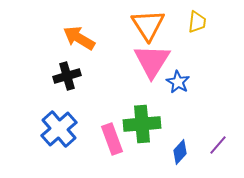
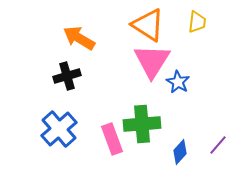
orange triangle: rotated 24 degrees counterclockwise
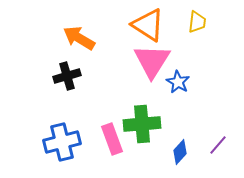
blue cross: moved 3 px right, 13 px down; rotated 27 degrees clockwise
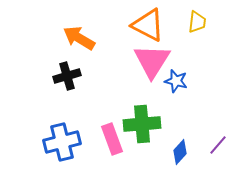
orange triangle: rotated 6 degrees counterclockwise
blue star: moved 2 px left, 1 px up; rotated 15 degrees counterclockwise
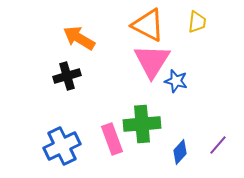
blue cross: moved 4 px down; rotated 12 degrees counterclockwise
